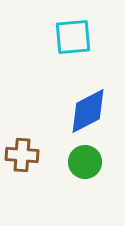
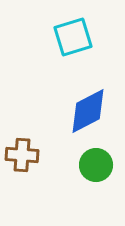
cyan square: rotated 12 degrees counterclockwise
green circle: moved 11 px right, 3 px down
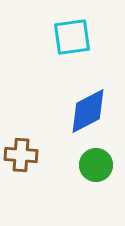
cyan square: moved 1 px left; rotated 9 degrees clockwise
brown cross: moved 1 px left
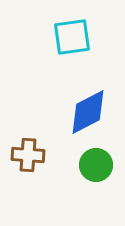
blue diamond: moved 1 px down
brown cross: moved 7 px right
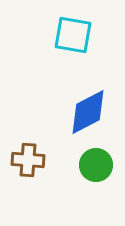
cyan square: moved 1 px right, 2 px up; rotated 18 degrees clockwise
brown cross: moved 5 px down
